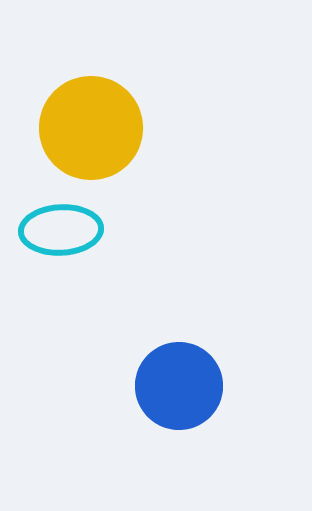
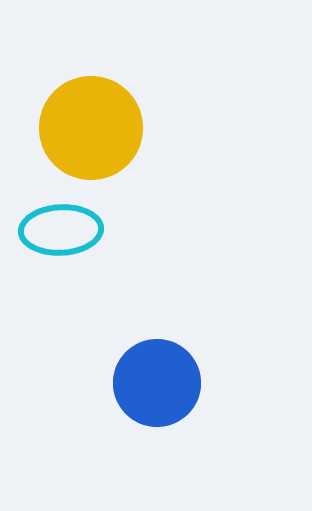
blue circle: moved 22 px left, 3 px up
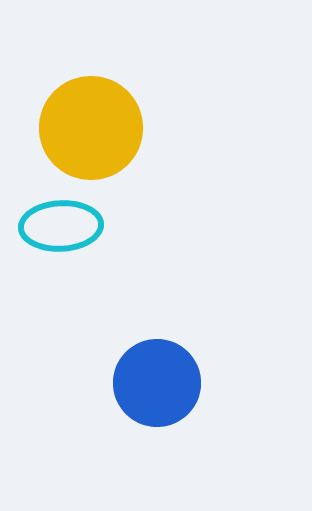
cyan ellipse: moved 4 px up
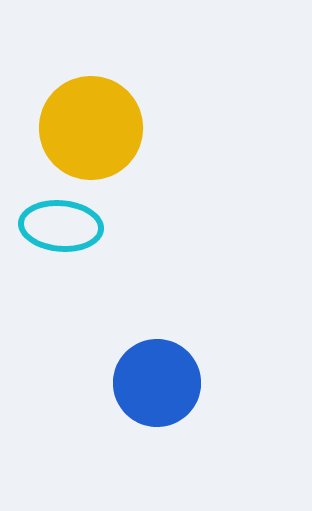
cyan ellipse: rotated 8 degrees clockwise
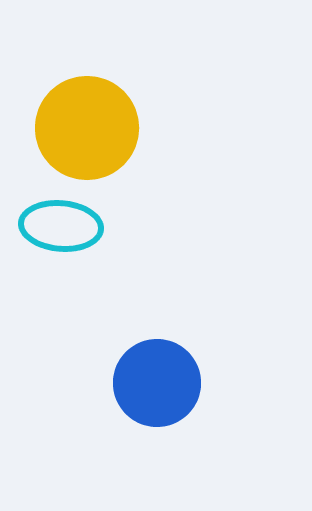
yellow circle: moved 4 px left
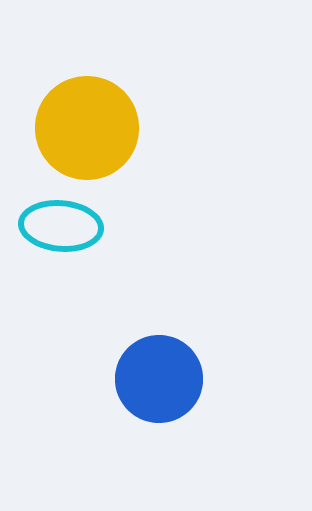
blue circle: moved 2 px right, 4 px up
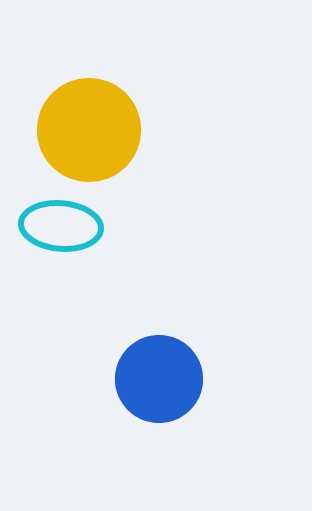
yellow circle: moved 2 px right, 2 px down
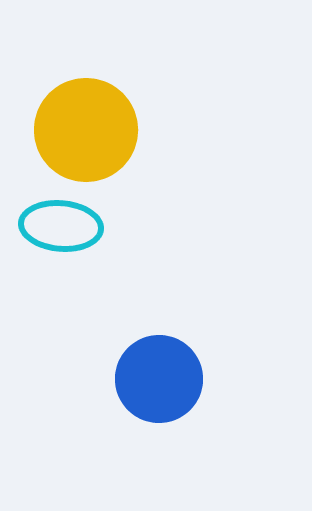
yellow circle: moved 3 px left
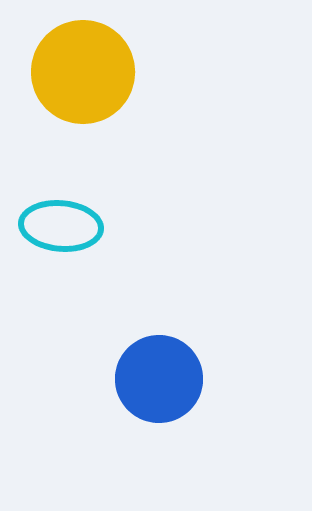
yellow circle: moved 3 px left, 58 px up
